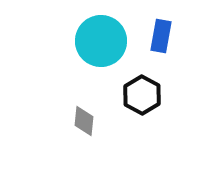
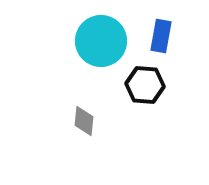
black hexagon: moved 3 px right, 10 px up; rotated 24 degrees counterclockwise
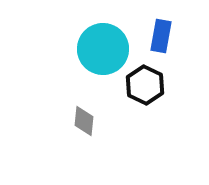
cyan circle: moved 2 px right, 8 px down
black hexagon: rotated 21 degrees clockwise
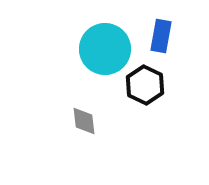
cyan circle: moved 2 px right
gray diamond: rotated 12 degrees counterclockwise
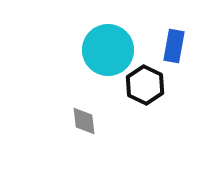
blue rectangle: moved 13 px right, 10 px down
cyan circle: moved 3 px right, 1 px down
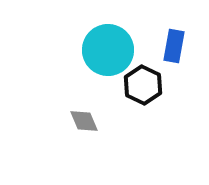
black hexagon: moved 2 px left
gray diamond: rotated 16 degrees counterclockwise
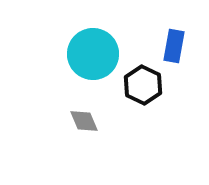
cyan circle: moved 15 px left, 4 px down
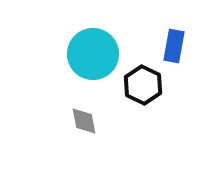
gray diamond: rotated 12 degrees clockwise
